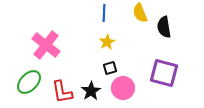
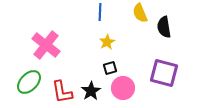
blue line: moved 4 px left, 1 px up
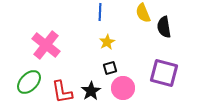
yellow semicircle: moved 3 px right
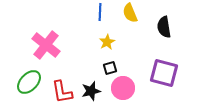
yellow semicircle: moved 13 px left
black star: rotated 18 degrees clockwise
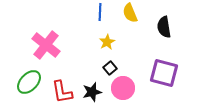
black square: rotated 24 degrees counterclockwise
black star: moved 1 px right, 1 px down
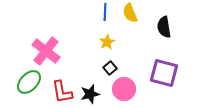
blue line: moved 5 px right
pink cross: moved 6 px down
pink circle: moved 1 px right, 1 px down
black star: moved 2 px left, 2 px down
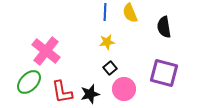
yellow star: rotated 21 degrees clockwise
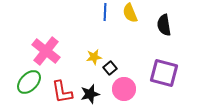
black semicircle: moved 2 px up
yellow star: moved 13 px left, 15 px down
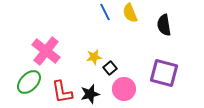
blue line: rotated 30 degrees counterclockwise
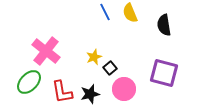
yellow star: rotated 14 degrees counterclockwise
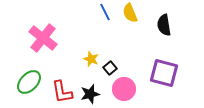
pink cross: moved 3 px left, 13 px up
yellow star: moved 3 px left, 2 px down; rotated 28 degrees counterclockwise
